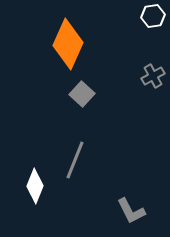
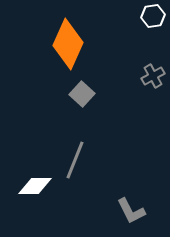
white diamond: rotated 68 degrees clockwise
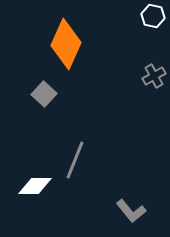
white hexagon: rotated 20 degrees clockwise
orange diamond: moved 2 px left
gray cross: moved 1 px right
gray square: moved 38 px left
gray L-shape: rotated 12 degrees counterclockwise
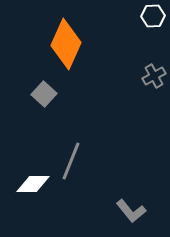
white hexagon: rotated 15 degrees counterclockwise
gray line: moved 4 px left, 1 px down
white diamond: moved 2 px left, 2 px up
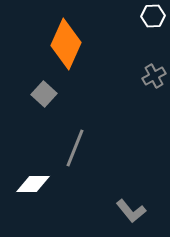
gray line: moved 4 px right, 13 px up
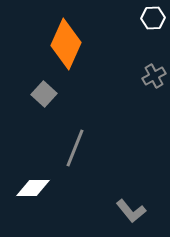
white hexagon: moved 2 px down
white diamond: moved 4 px down
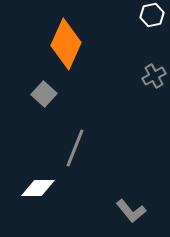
white hexagon: moved 1 px left, 3 px up; rotated 10 degrees counterclockwise
white diamond: moved 5 px right
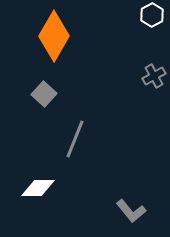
white hexagon: rotated 15 degrees counterclockwise
orange diamond: moved 12 px left, 8 px up; rotated 6 degrees clockwise
gray line: moved 9 px up
